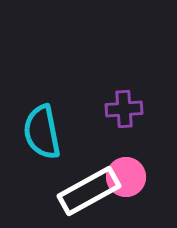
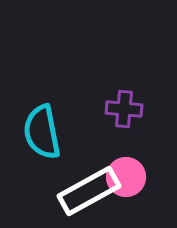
purple cross: rotated 9 degrees clockwise
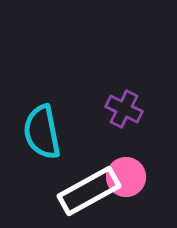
purple cross: rotated 21 degrees clockwise
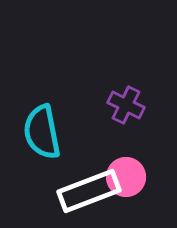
purple cross: moved 2 px right, 4 px up
white rectangle: rotated 8 degrees clockwise
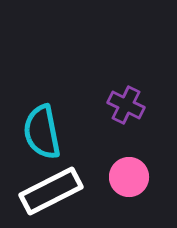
pink circle: moved 3 px right
white rectangle: moved 38 px left; rotated 6 degrees counterclockwise
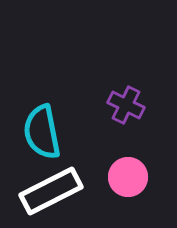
pink circle: moved 1 px left
